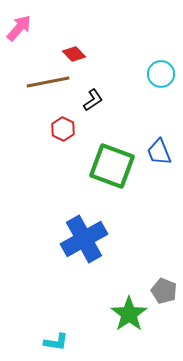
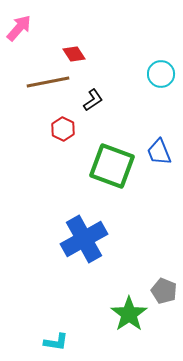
red diamond: rotated 10 degrees clockwise
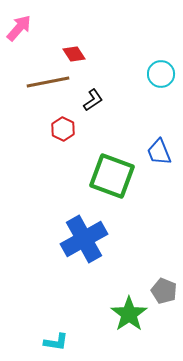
green square: moved 10 px down
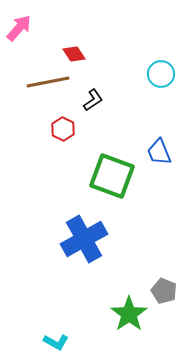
cyan L-shape: rotated 20 degrees clockwise
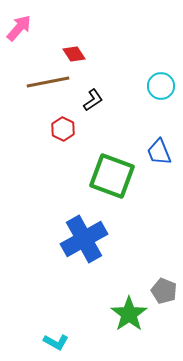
cyan circle: moved 12 px down
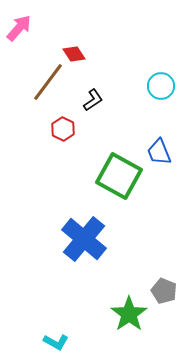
brown line: rotated 42 degrees counterclockwise
green square: moved 7 px right; rotated 9 degrees clockwise
blue cross: rotated 21 degrees counterclockwise
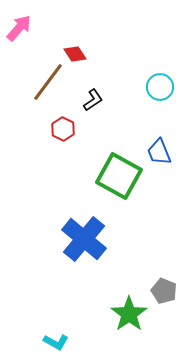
red diamond: moved 1 px right
cyan circle: moved 1 px left, 1 px down
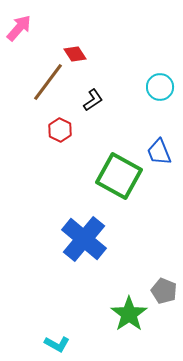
red hexagon: moved 3 px left, 1 px down
cyan L-shape: moved 1 px right, 2 px down
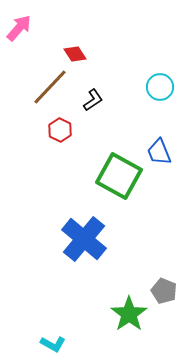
brown line: moved 2 px right, 5 px down; rotated 6 degrees clockwise
cyan L-shape: moved 4 px left
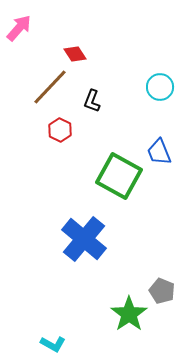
black L-shape: moved 1 px left, 1 px down; rotated 145 degrees clockwise
gray pentagon: moved 2 px left
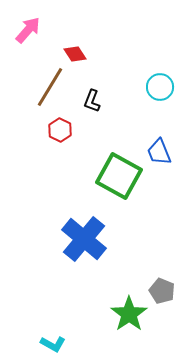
pink arrow: moved 9 px right, 2 px down
brown line: rotated 12 degrees counterclockwise
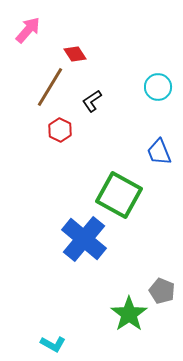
cyan circle: moved 2 px left
black L-shape: rotated 35 degrees clockwise
green square: moved 19 px down
